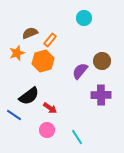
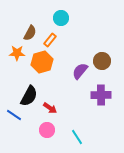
cyan circle: moved 23 px left
brown semicircle: rotated 140 degrees clockwise
orange star: rotated 21 degrees clockwise
orange hexagon: moved 1 px left, 1 px down
black semicircle: rotated 25 degrees counterclockwise
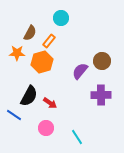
orange rectangle: moved 1 px left, 1 px down
red arrow: moved 5 px up
pink circle: moved 1 px left, 2 px up
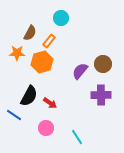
brown circle: moved 1 px right, 3 px down
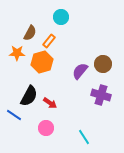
cyan circle: moved 1 px up
purple cross: rotated 18 degrees clockwise
cyan line: moved 7 px right
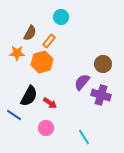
purple semicircle: moved 2 px right, 11 px down
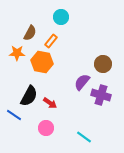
orange rectangle: moved 2 px right
orange hexagon: rotated 25 degrees clockwise
cyan line: rotated 21 degrees counterclockwise
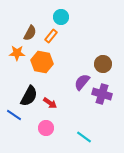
orange rectangle: moved 5 px up
purple cross: moved 1 px right, 1 px up
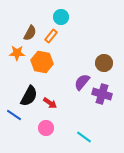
brown circle: moved 1 px right, 1 px up
